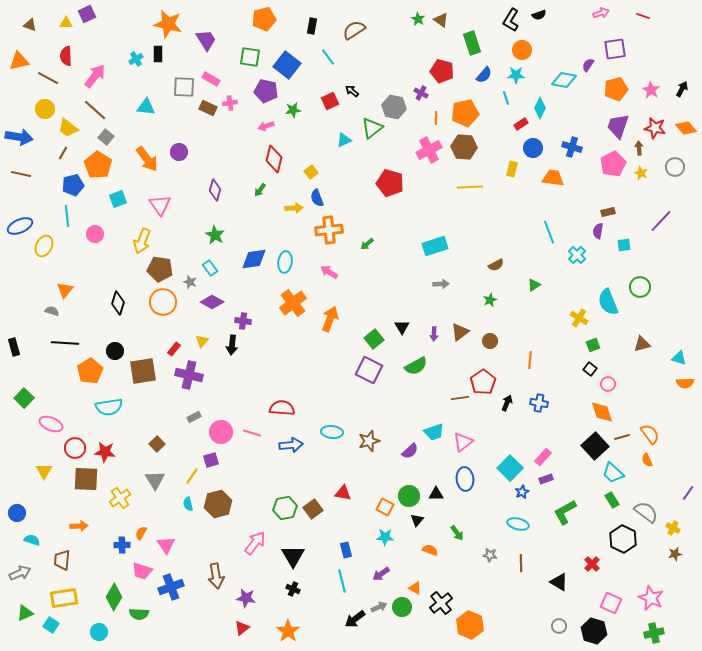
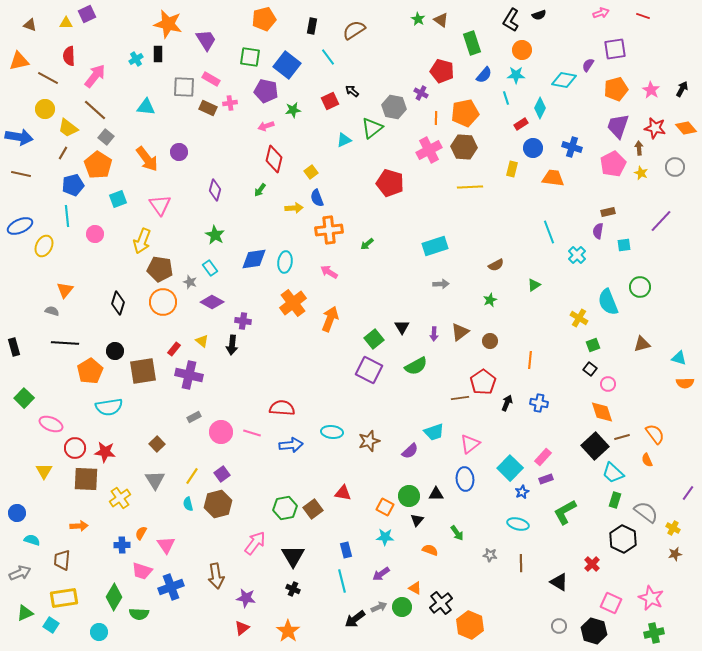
red semicircle at (66, 56): moved 3 px right
yellow triangle at (202, 341): rotated 32 degrees counterclockwise
orange semicircle at (650, 434): moved 5 px right
pink triangle at (463, 442): moved 7 px right, 2 px down
purple square at (211, 460): moved 11 px right, 14 px down; rotated 21 degrees counterclockwise
green rectangle at (612, 500): moved 3 px right; rotated 49 degrees clockwise
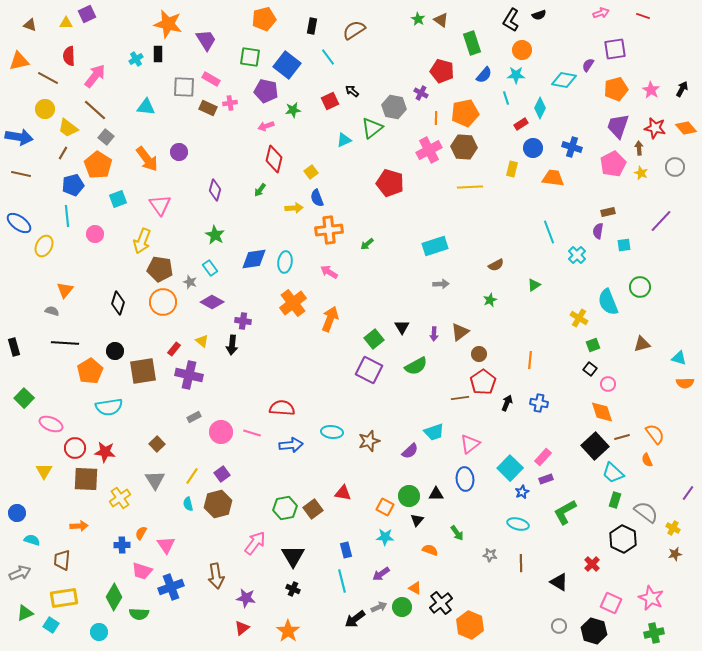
blue ellipse at (20, 226): moved 1 px left, 3 px up; rotated 60 degrees clockwise
brown circle at (490, 341): moved 11 px left, 13 px down
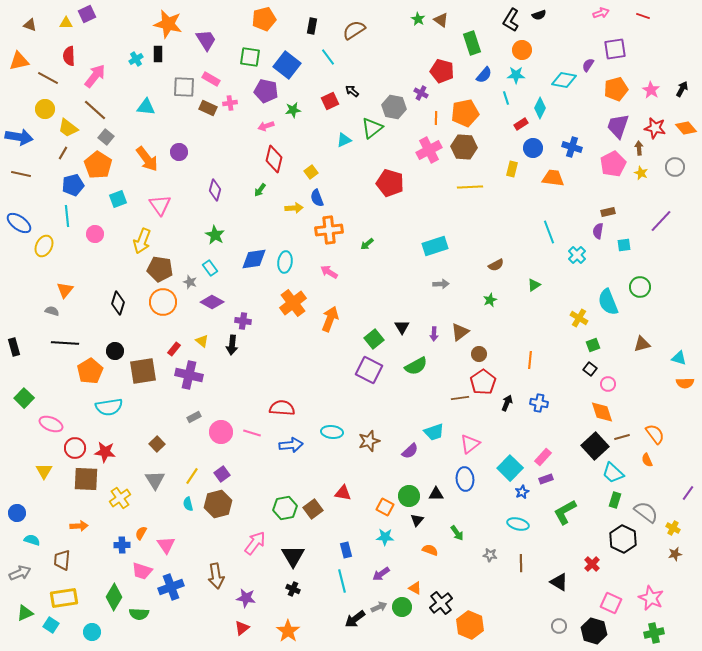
cyan circle at (99, 632): moved 7 px left
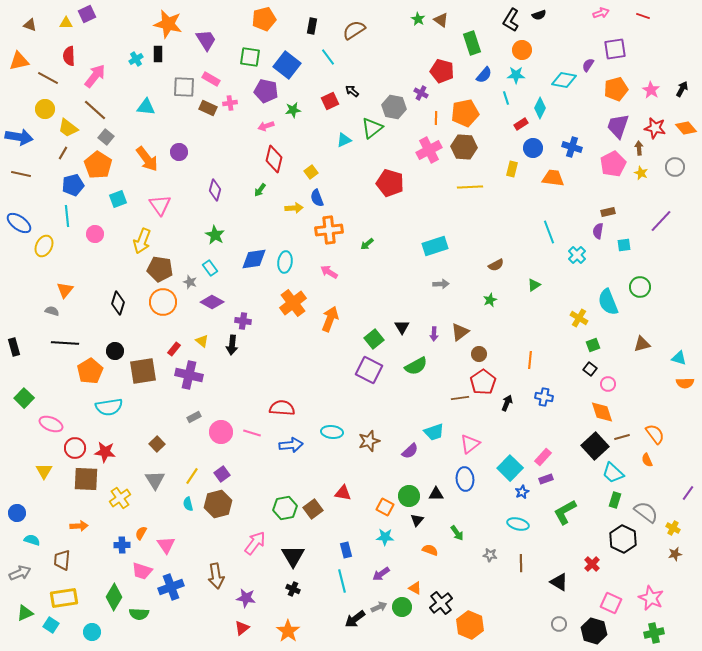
blue cross at (539, 403): moved 5 px right, 6 px up
gray circle at (559, 626): moved 2 px up
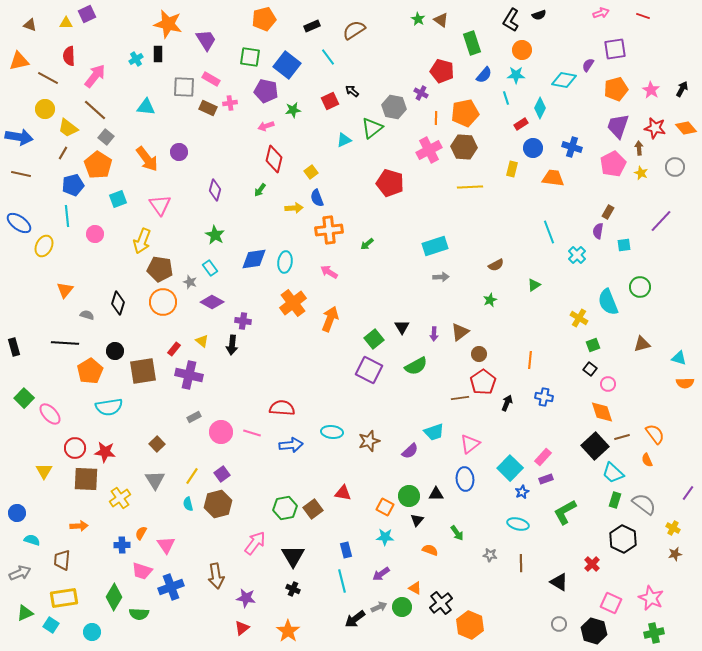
black rectangle at (312, 26): rotated 56 degrees clockwise
brown rectangle at (608, 212): rotated 48 degrees counterclockwise
gray arrow at (441, 284): moved 7 px up
gray semicircle at (52, 311): moved 35 px right, 4 px down
pink ellipse at (51, 424): moved 1 px left, 10 px up; rotated 25 degrees clockwise
gray semicircle at (646, 512): moved 2 px left, 8 px up
